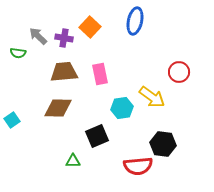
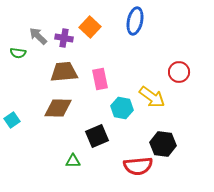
pink rectangle: moved 5 px down
cyan hexagon: rotated 20 degrees clockwise
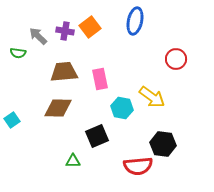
orange square: rotated 10 degrees clockwise
purple cross: moved 1 px right, 7 px up
red circle: moved 3 px left, 13 px up
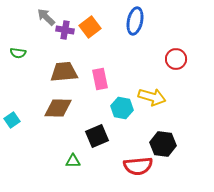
purple cross: moved 1 px up
gray arrow: moved 8 px right, 19 px up
yellow arrow: rotated 20 degrees counterclockwise
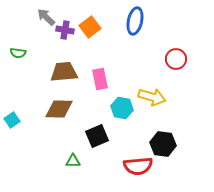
brown diamond: moved 1 px right, 1 px down
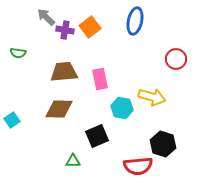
black hexagon: rotated 10 degrees clockwise
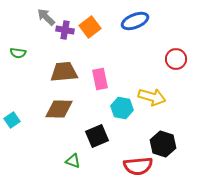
blue ellipse: rotated 56 degrees clockwise
green triangle: rotated 21 degrees clockwise
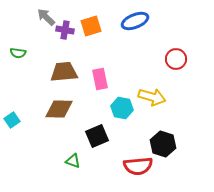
orange square: moved 1 px right, 1 px up; rotated 20 degrees clockwise
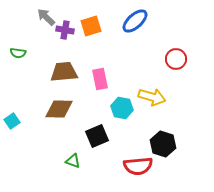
blue ellipse: rotated 20 degrees counterclockwise
cyan square: moved 1 px down
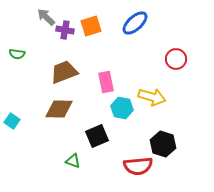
blue ellipse: moved 2 px down
green semicircle: moved 1 px left, 1 px down
brown trapezoid: rotated 16 degrees counterclockwise
pink rectangle: moved 6 px right, 3 px down
cyan square: rotated 21 degrees counterclockwise
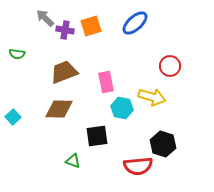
gray arrow: moved 1 px left, 1 px down
red circle: moved 6 px left, 7 px down
cyan square: moved 1 px right, 4 px up; rotated 14 degrees clockwise
black square: rotated 15 degrees clockwise
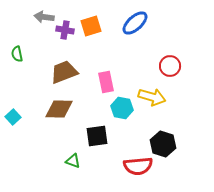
gray arrow: moved 1 px left, 1 px up; rotated 36 degrees counterclockwise
green semicircle: rotated 70 degrees clockwise
